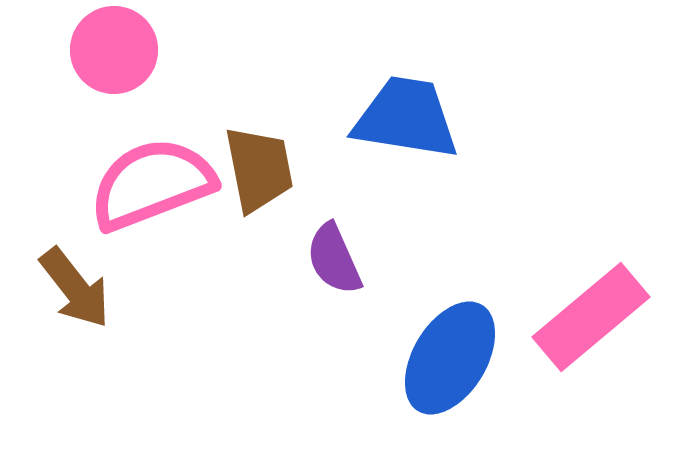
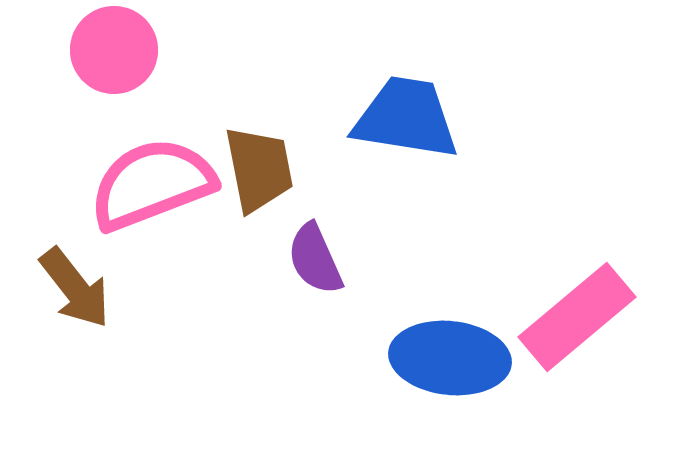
purple semicircle: moved 19 px left
pink rectangle: moved 14 px left
blue ellipse: rotated 65 degrees clockwise
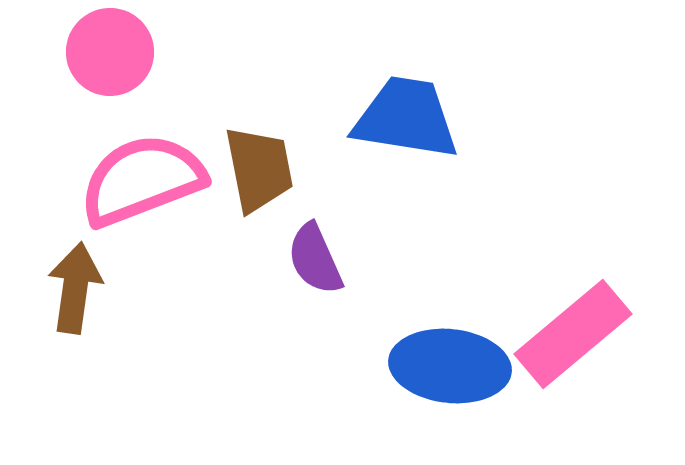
pink circle: moved 4 px left, 2 px down
pink semicircle: moved 10 px left, 4 px up
brown arrow: rotated 134 degrees counterclockwise
pink rectangle: moved 4 px left, 17 px down
blue ellipse: moved 8 px down
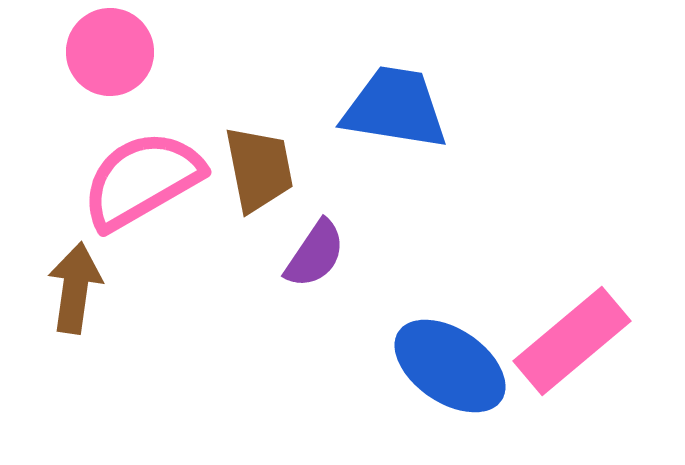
blue trapezoid: moved 11 px left, 10 px up
pink semicircle: rotated 9 degrees counterclockwise
purple semicircle: moved 5 px up; rotated 122 degrees counterclockwise
pink rectangle: moved 1 px left, 7 px down
blue ellipse: rotated 28 degrees clockwise
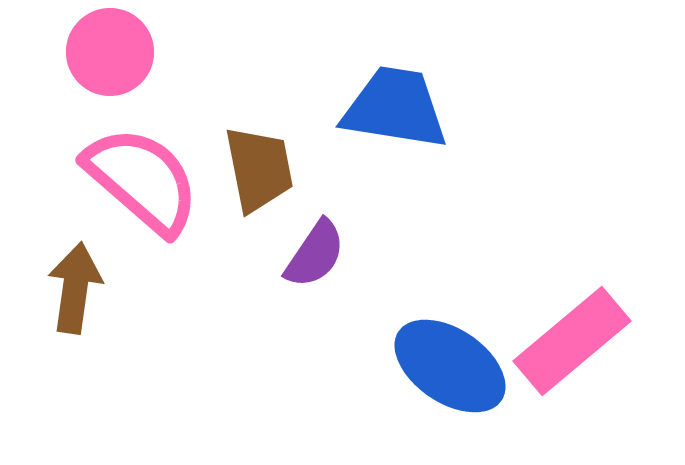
pink semicircle: rotated 71 degrees clockwise
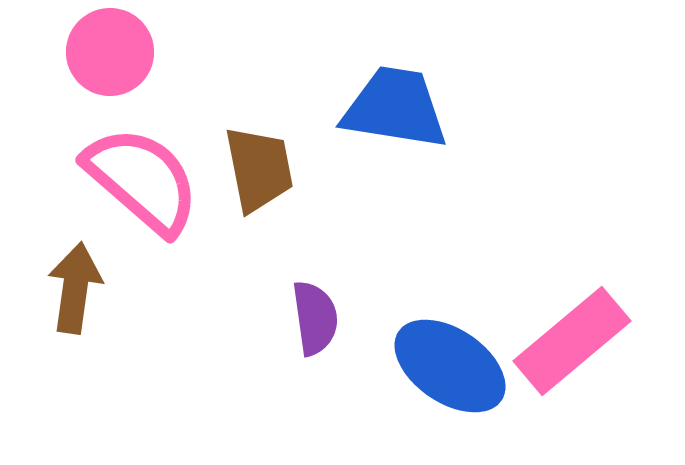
purple semicircle: moved 64 px down; rotated 42 degrees counterclockwise
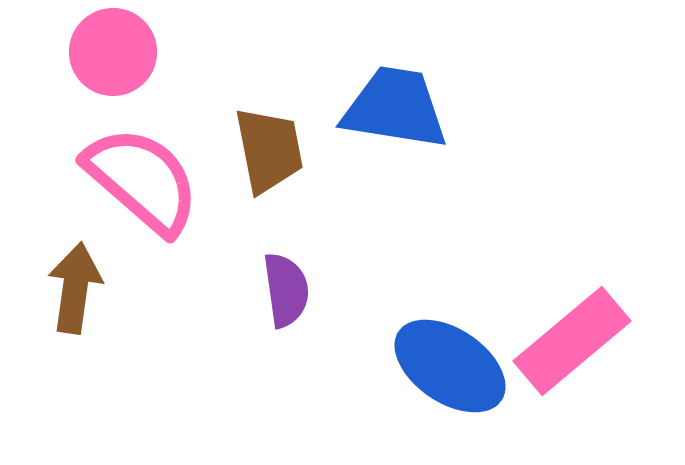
pink circle: moved 3 px right
brown trapezoid: moved 10 px right, 19 px up
purple semicircle: moved 29 px left, 28 px up
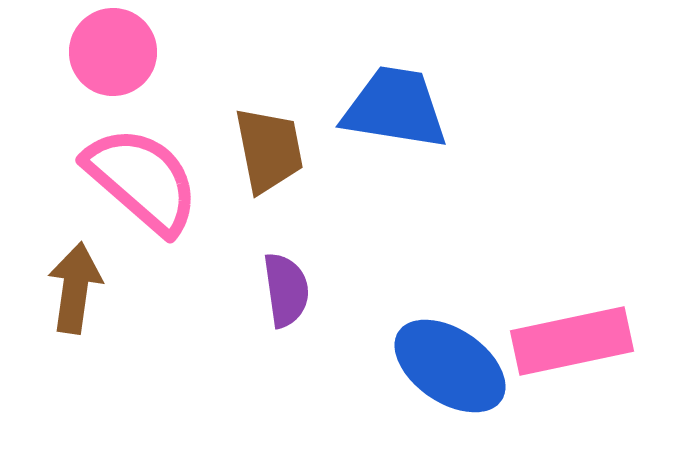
pink rectangle: rotated 28 degrees clockwise
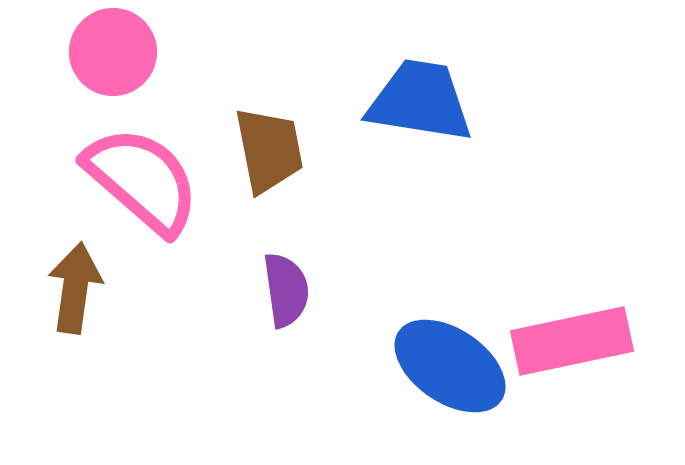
blue trapezoid: moved 25 px right, 7 px up
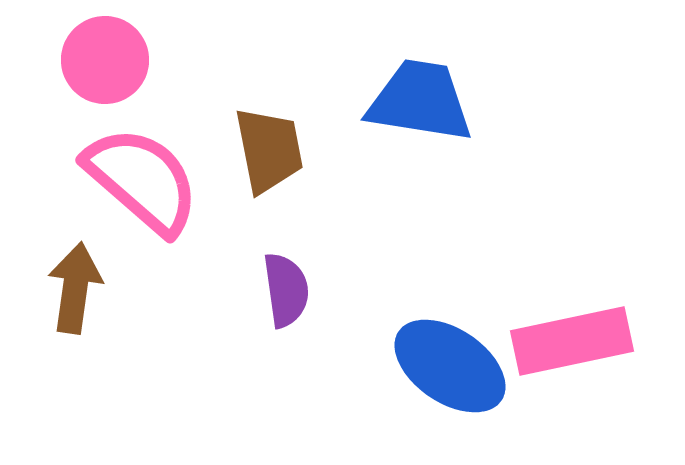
pink circle: moved 8 px left, 8 px down
